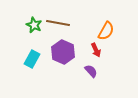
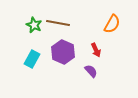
orange semicircle: moved 6 px right, 7 px up
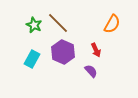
brown line: rotated 35 degrees clockwise
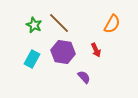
brown line: moved 1 px right
purple hexagon: rotated 15 degrees counterclockwise
purple semicircle: moved 7 px left, 6 px down
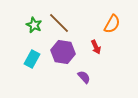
red arrow: moved 3 px up
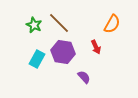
cyan rectangle: moved 5 px right
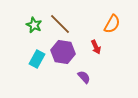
brown line: moved 1 px right, 1 px down
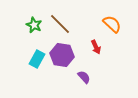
orange semicircle: rotated 78 degrees counterclockwise
purple hexagon: moved 1 px left, 3 px down
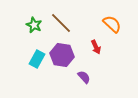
brown line: moved 1 px right, 1 px up
